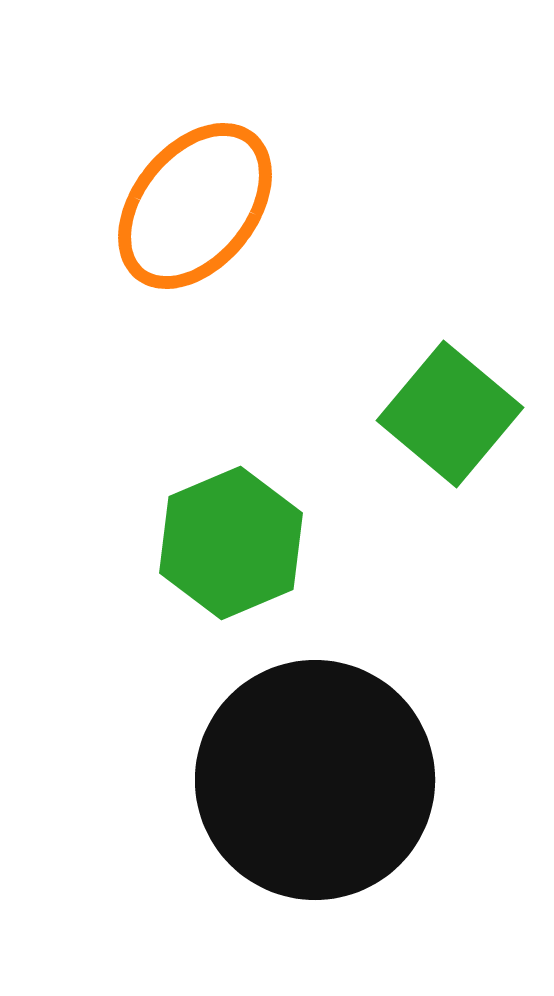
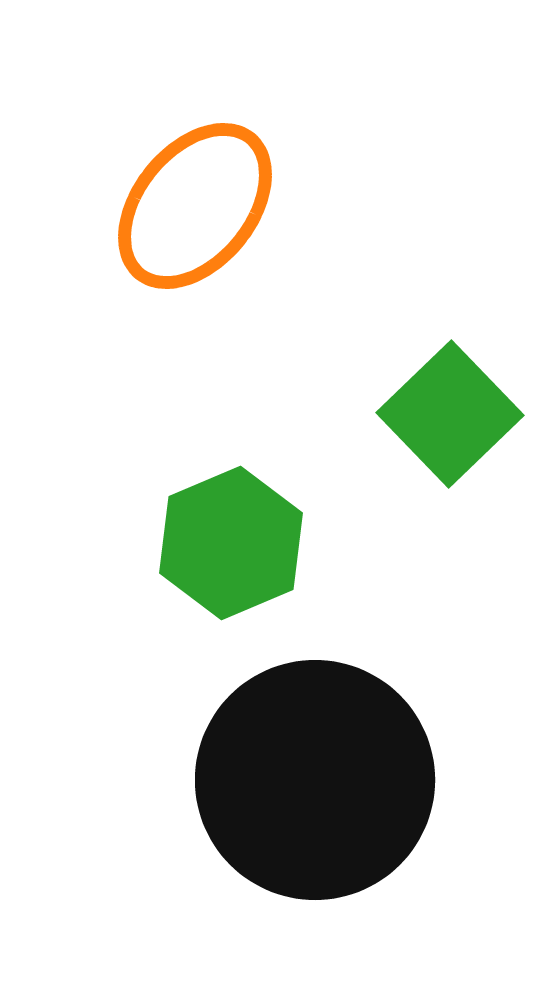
green square: rotated 6 degrees clockwise
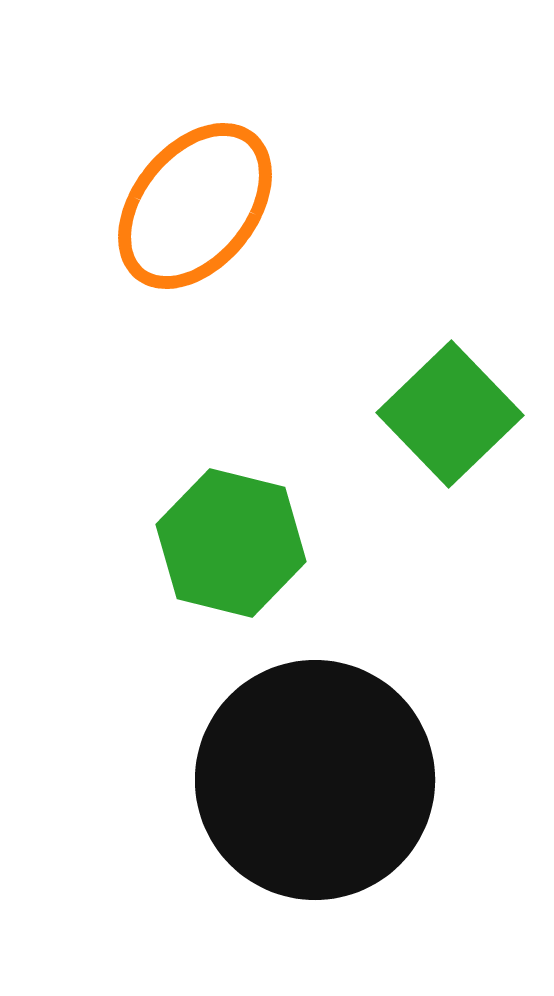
green hexagon: rotated 23 degrees counterclockwise
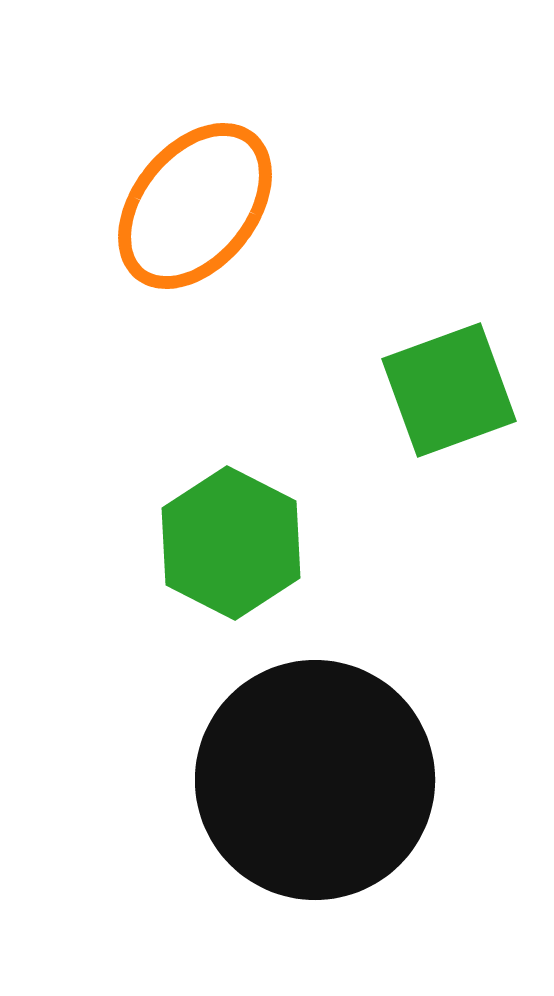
green square: moved 1 px left, 24 px up; rotated 24 degrees clockwise
green hexagon: rotated 13 degrees clockwise
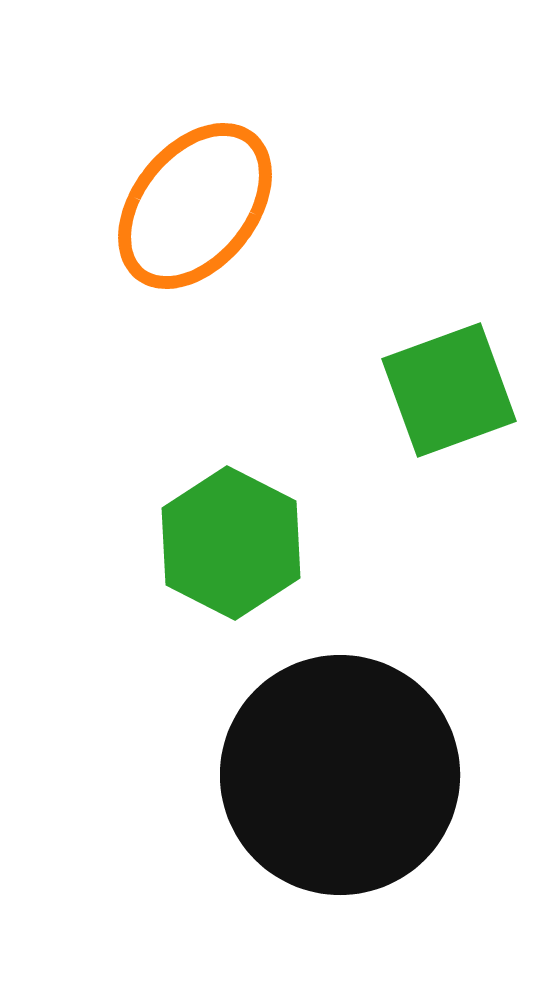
black circle: moved 25 px right, 5 px up
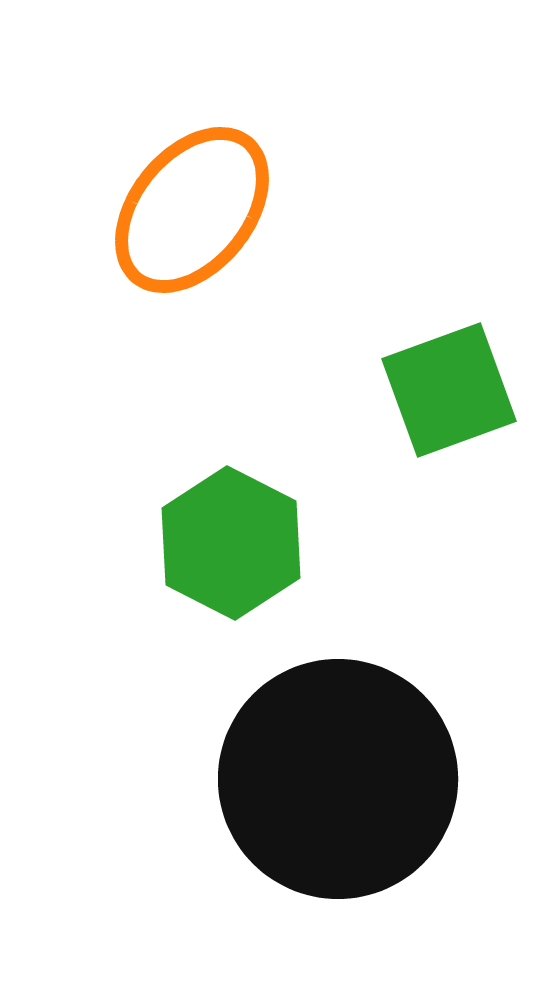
orange ellipse: moved 3 px left, 4 px down
black circle: moved 2 px left, 4 px down
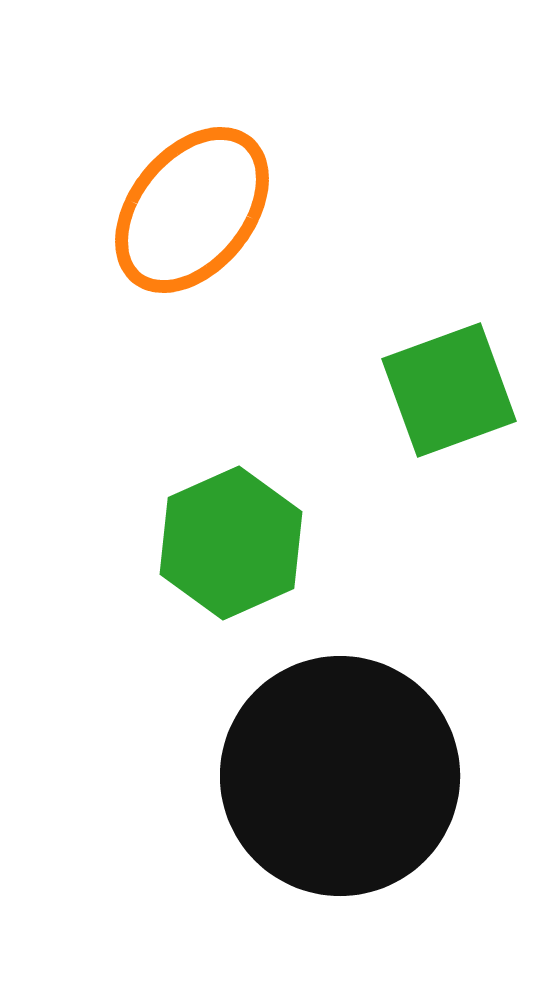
green hexagon: rotated 9 degrees clockwise
black circle: moved 2 px right, 3 px up
